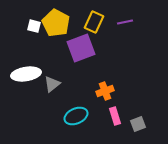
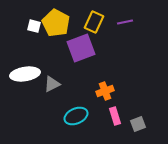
white ellipse: moved 1 px left
gray triangle: rotated 12 degrees clockwise
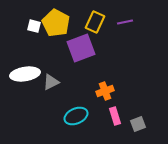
yellow rectangle: moved 1 px right
gray triangle: moved 1 px left, 2 px up
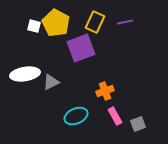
pink rectangle: rotated 12 degrees counterclockwise
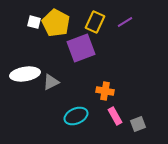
purple line: rotated 21 degrees counterclockwise
white square: moved 4 px up
orange cross: rotated 30 degrees clockwise
